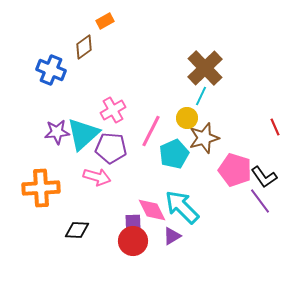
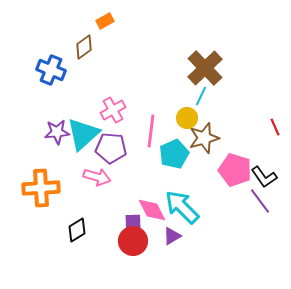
pink line: rotated 20 degrees counterclockwise
black diamond: rotated 35 degrees counterclockwise
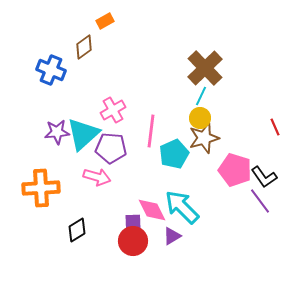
yellow circle: moved 13 px right
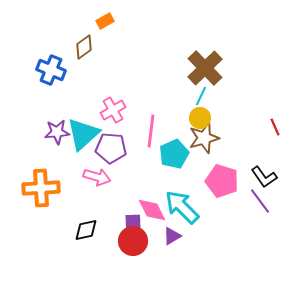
pink pentagon: moved 13 px left, 11 px down
black diamond: moved 9 px right; rotated 20 degrees clockwise
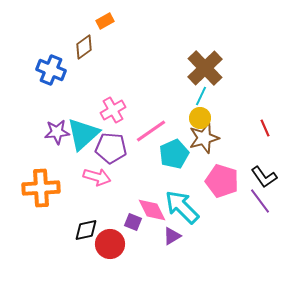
red line: moved 10 px left, 1 px down
pink line: rotated 48 degrees clockwise
purple square: rotated 24 degrees clockwise
red circle: moved 23 px left, 3 px down
